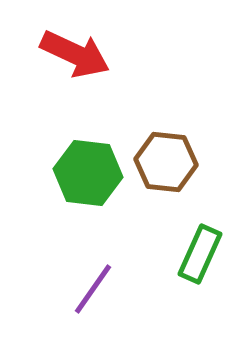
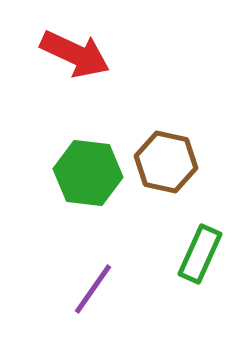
brown hexagon: rotated 6 degrees clockwise
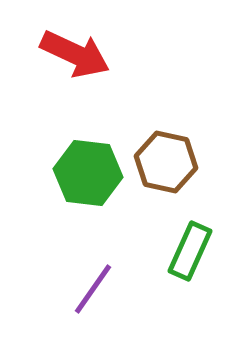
green rectangle: moved 10 px left, 3 px up
